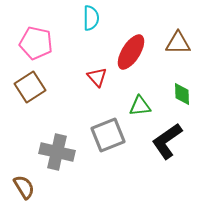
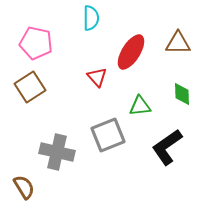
black L-shape: moved 6 px down
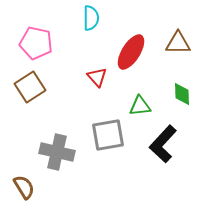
gray square: rotated 12 degrees clockwise
black L-shape: moved 4 px left, 3 px up; rotated 12 degrees counterclockwise
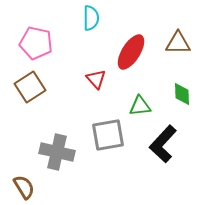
red triangle: moved 1 px left, 2 px down
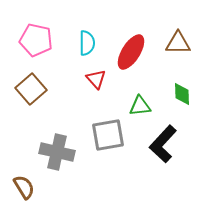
cyan semicircle: moved 4 px left, 25 px down
pink pentagon: moved 3 px up
brown square: moved 1 px right, 2 px down; rotated 8 degrees counterclockwise
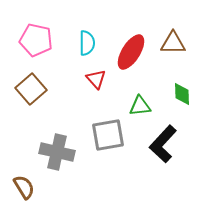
brown triangle: moved 5 px left
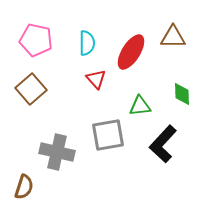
brown triangle: moved 6 px up
brown semicircle: rotated 50 degrees clockwise
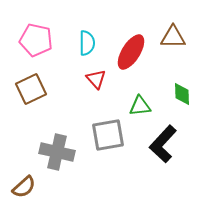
brown square: rotated 16 degrees clockwise
brown semicircle: rotated 30 degrees clockwise
